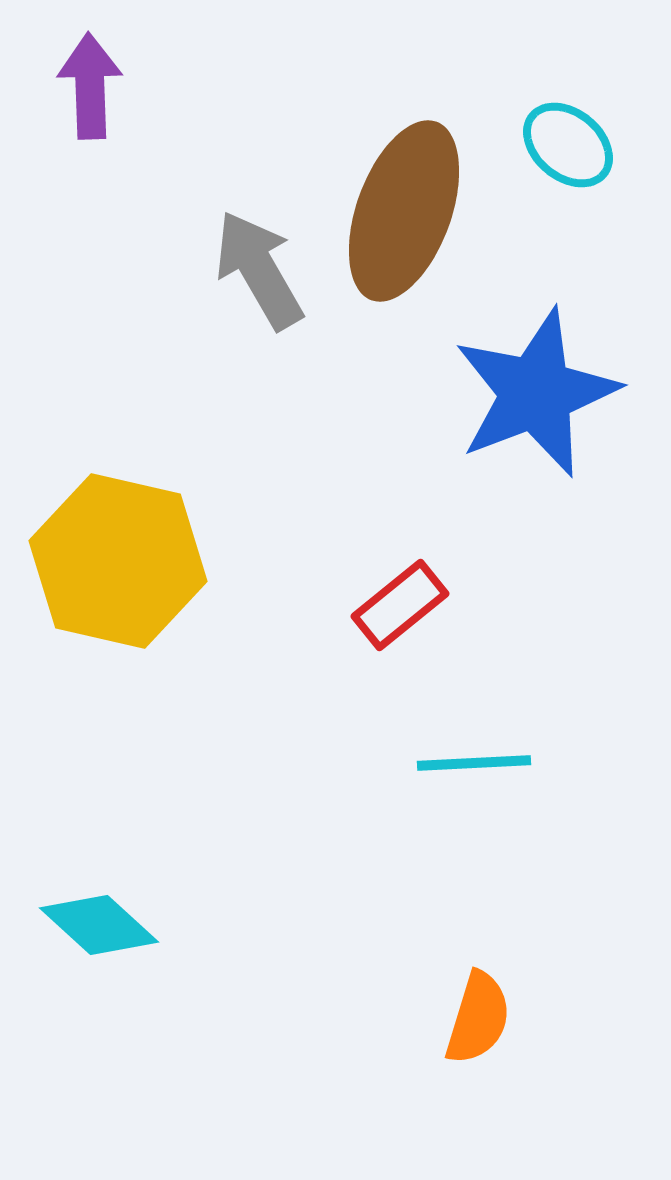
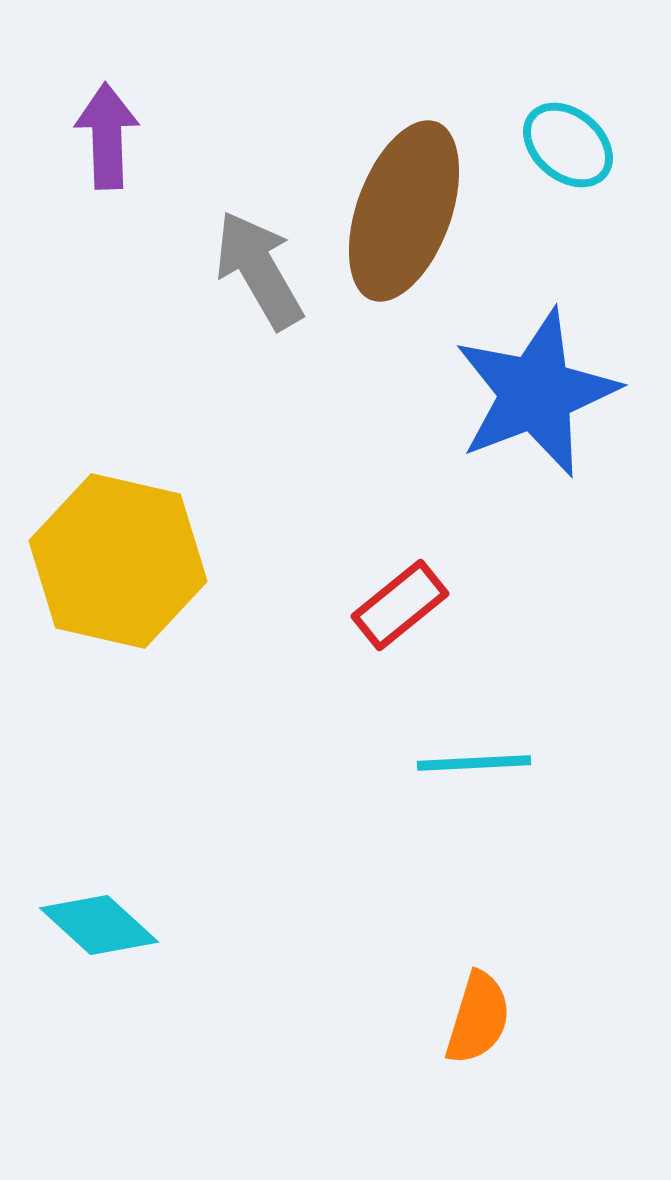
purple arrow: moved 17 px right, 50 px down
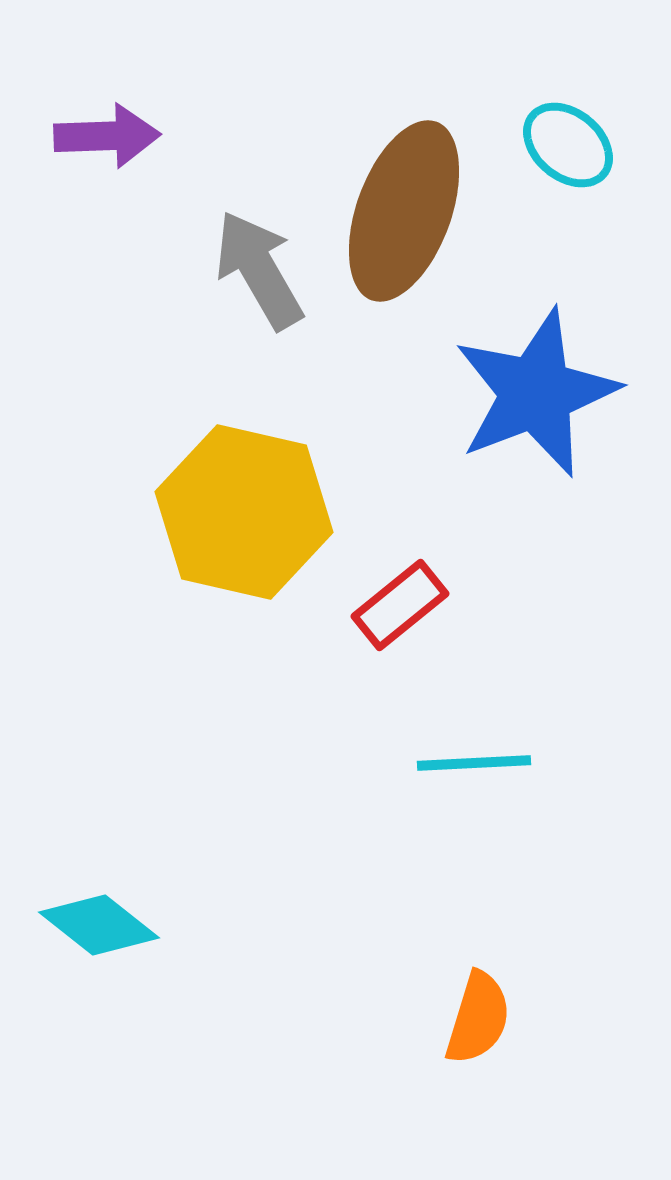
purple arrow: rotated 90 degrees clockwise
yellow hexagon: moved 126 px right, 49 px up
cyan diamond: rotated 4 degrees counterclockwise
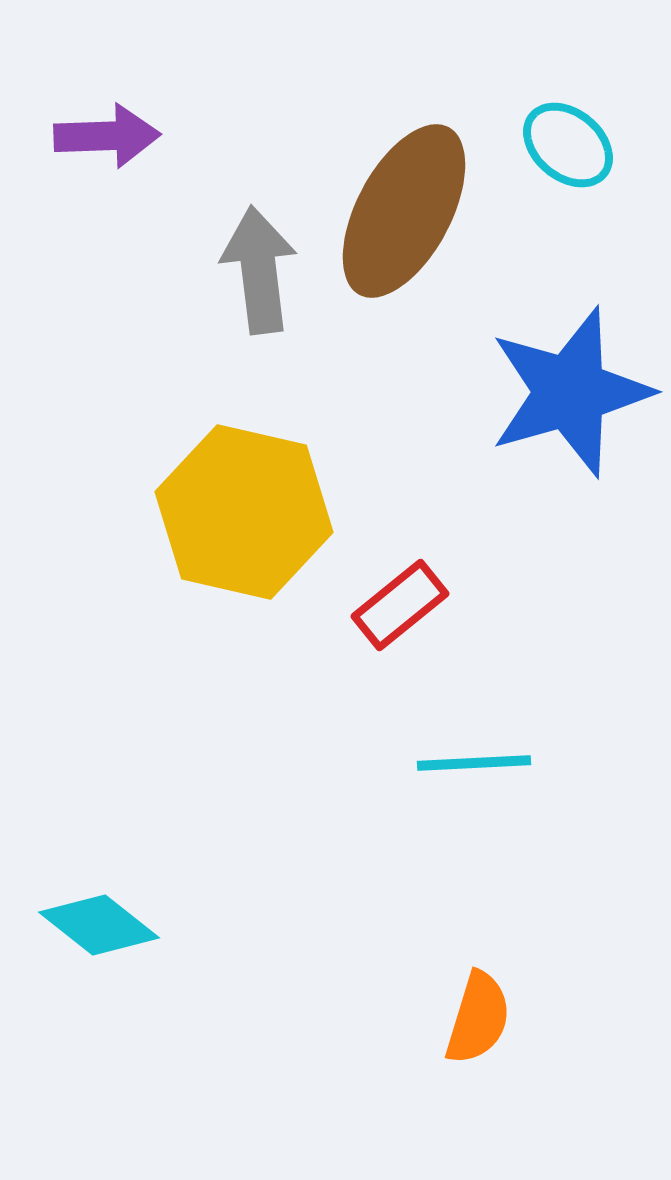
brown ellipse: rotated 8 degrees clockwise
gray arrow: rotated 23 degrees clockwise
blue star: moved 34 px right, 1 px up; rotated 5 degrees clockwise
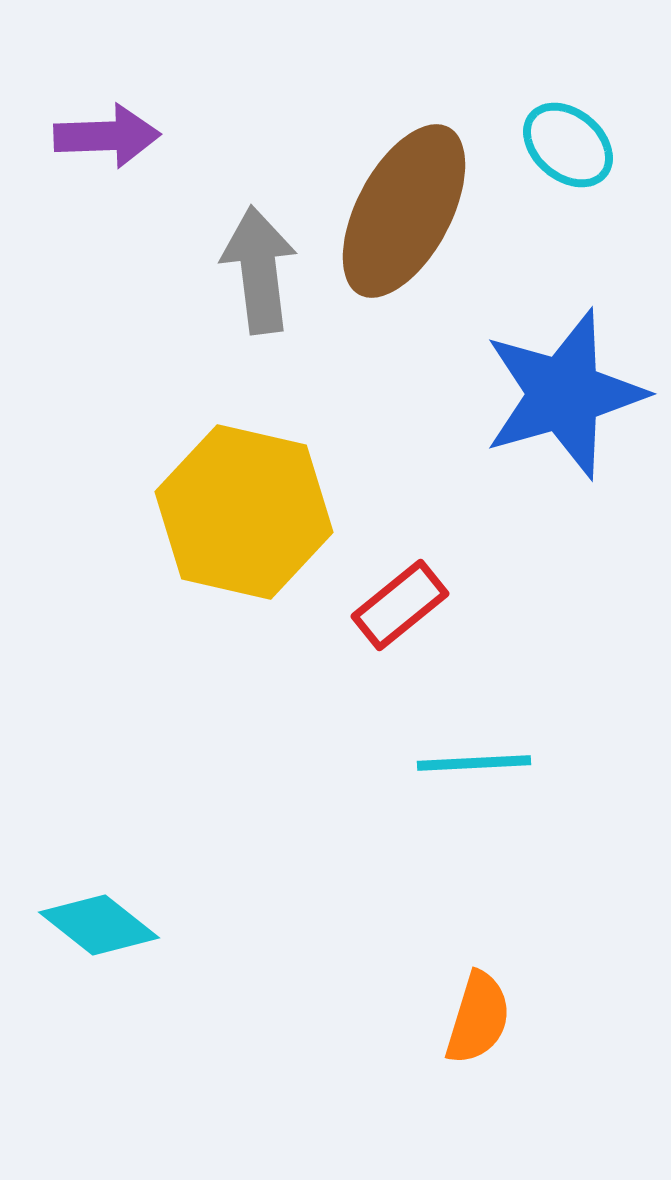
blue star: moved 6 px left, 2 px down
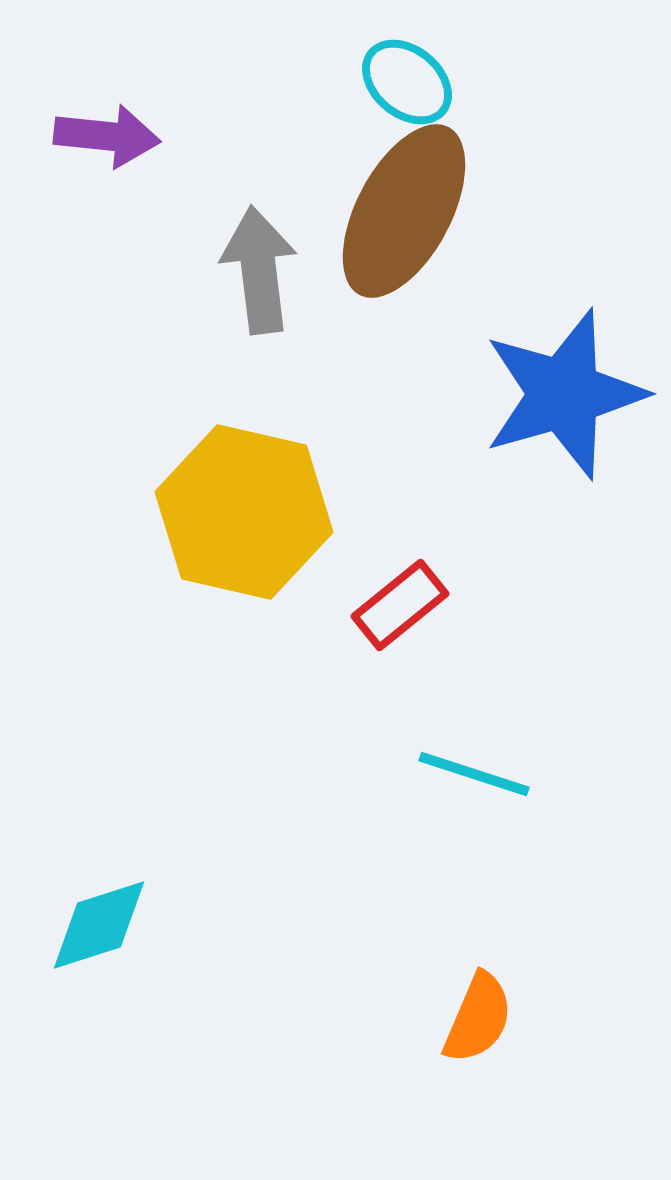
purple arrow: rotated 8 degrees clockwise
cyan ellipse: moved 161 px left, 63 px up
cyan line: moved 11 px down; rotated 21 degrees clockwise
cyan diamond: rotated 56 degrees counterclockwise
orange semicircle: rotated 6 degrees clockwise
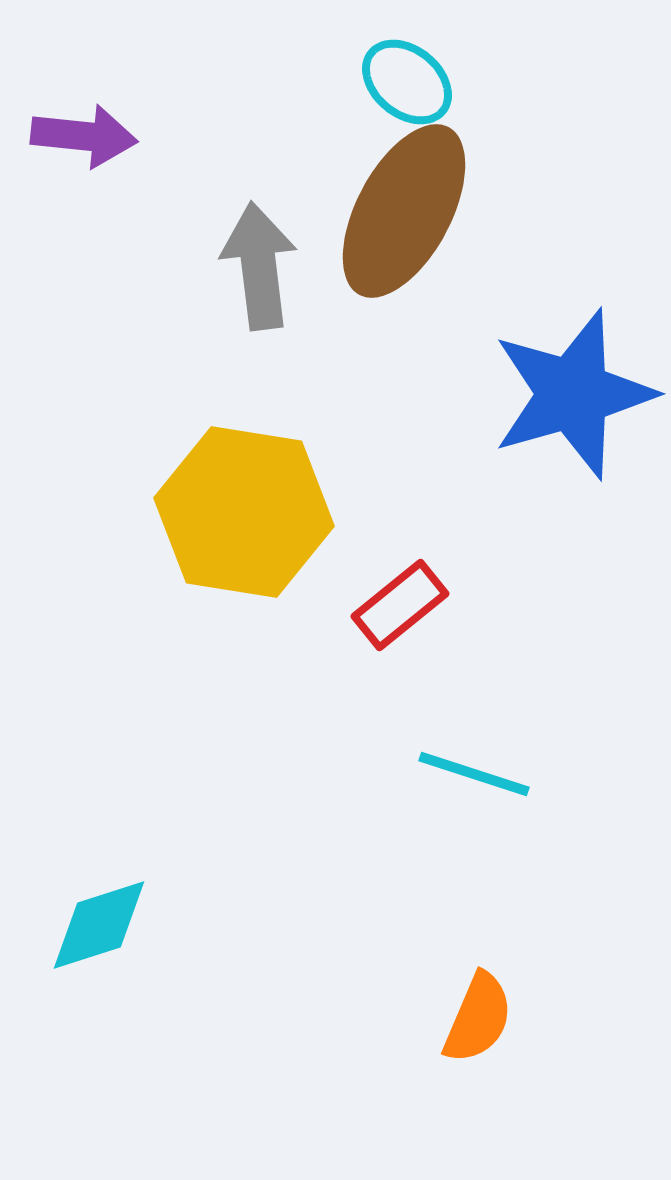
purple arrow: moved 23 px left
gray arrow: moved 4 px up
blue star: moved 9 px right
yellow hexagon: rotated 4 degrees counterclockwise
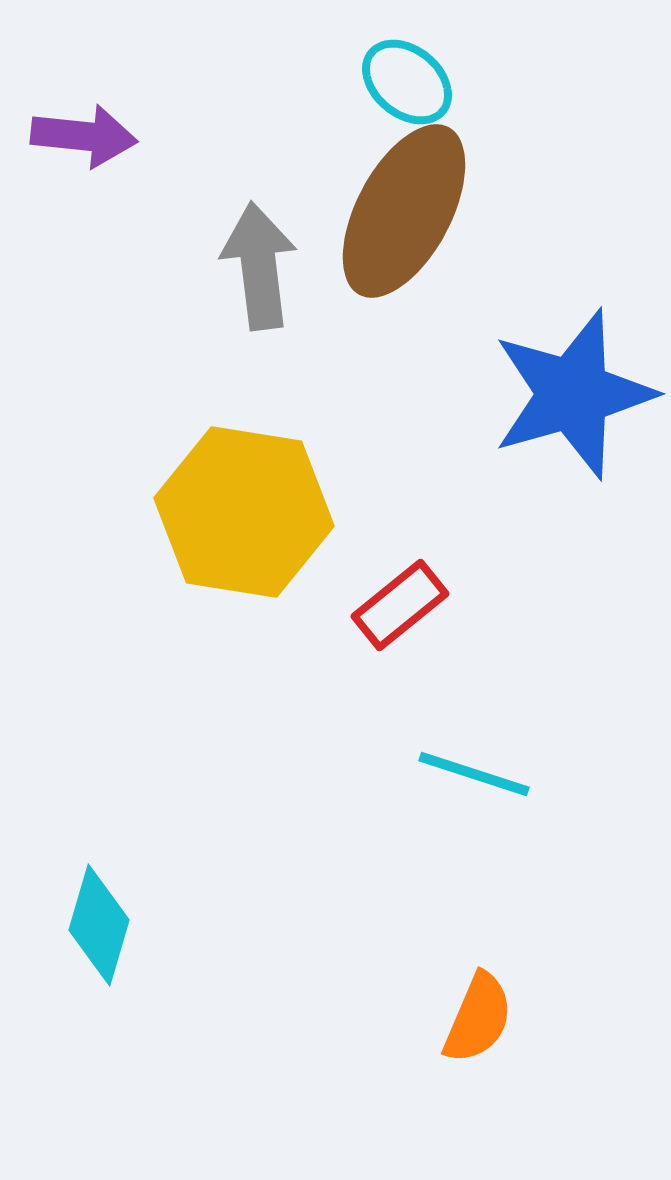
cyan diamond: rotated 56 degrees counterclockwise
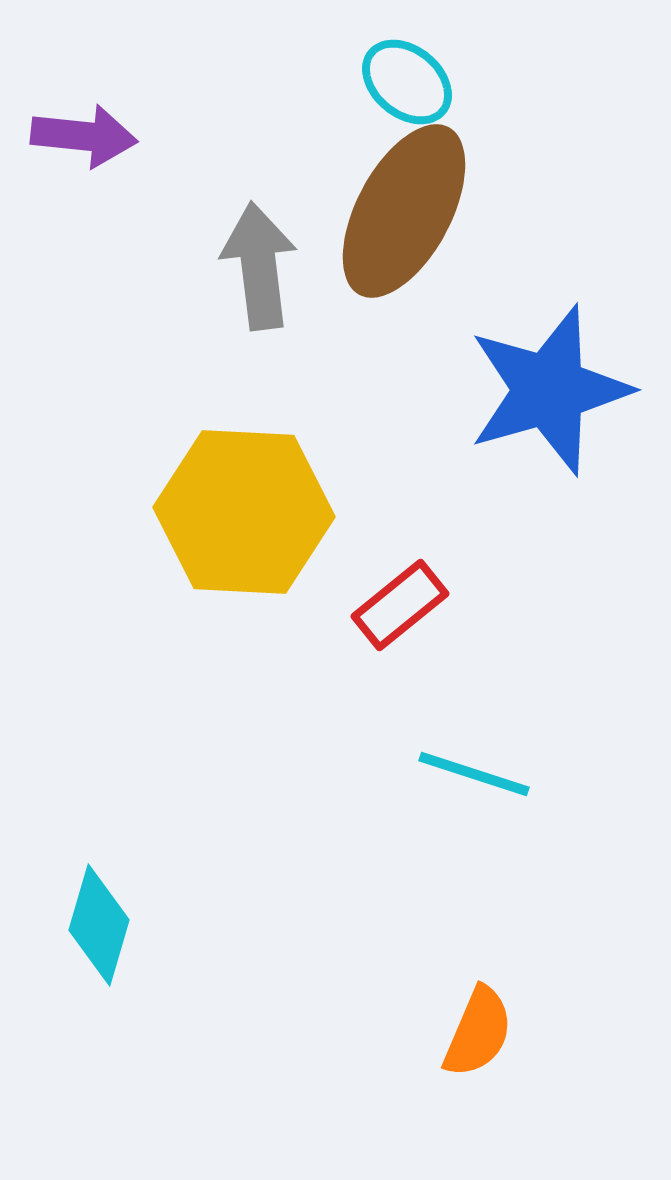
blue star: moved 24 px left, 4 px up
yellow hexagon: rotated 6 degrees counterclockwise
orange semicircle: moved 14 px down
